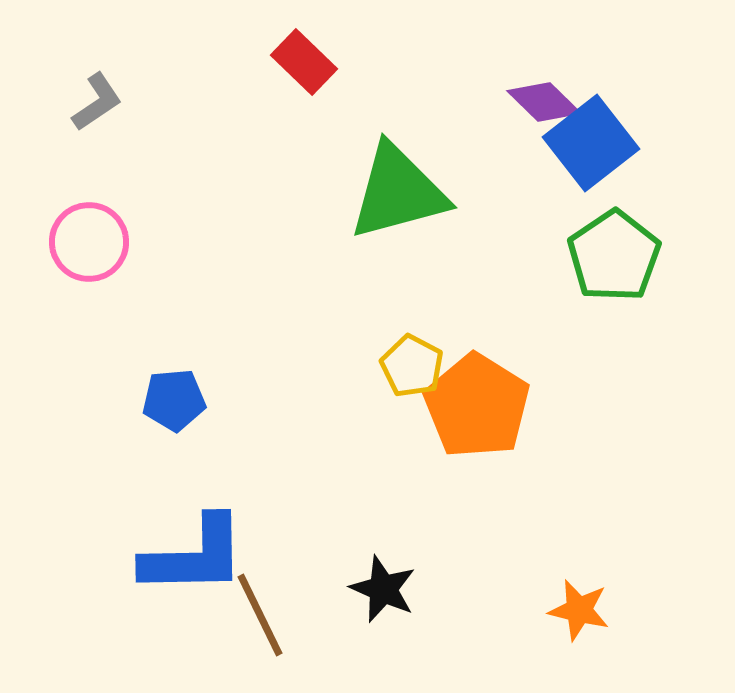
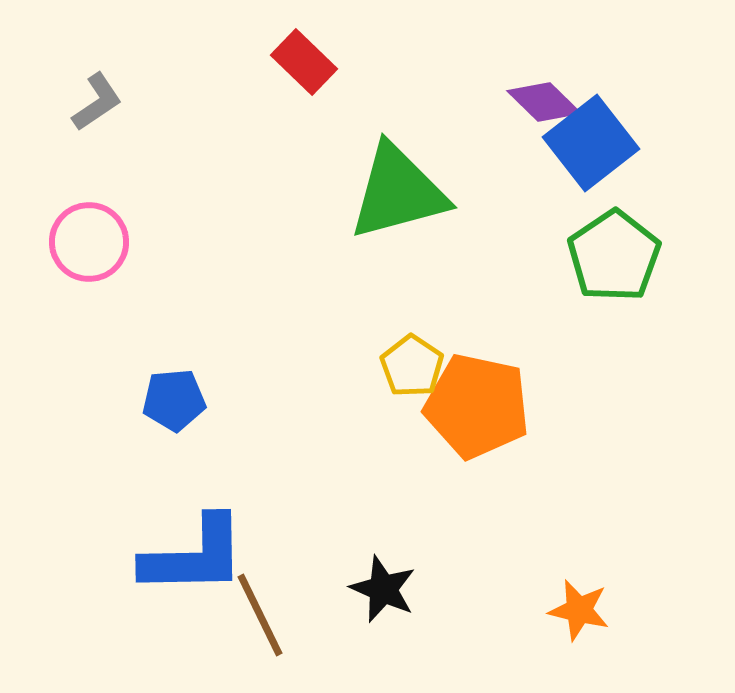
yellow pentagon: rotated 6 degrees clockwise
orange pentagon: rotated 20 degrees counterclockwise
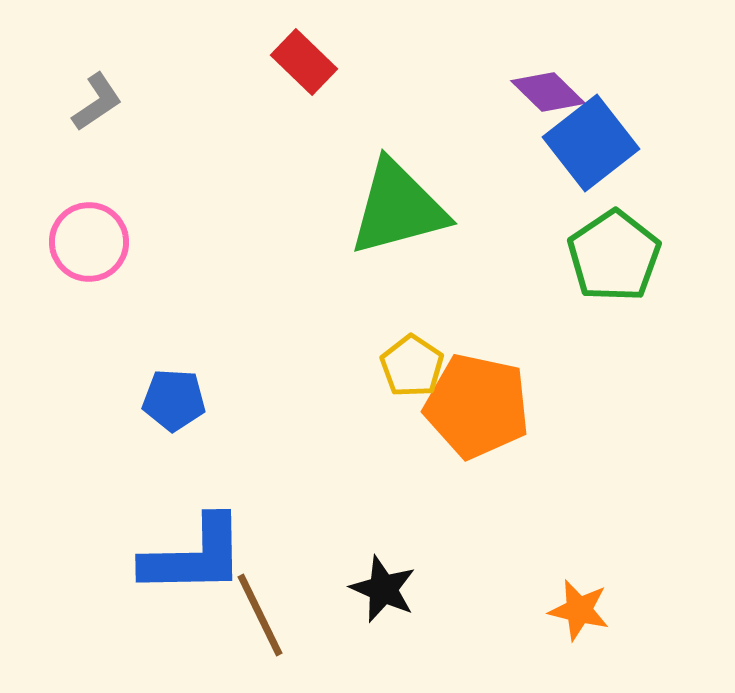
purple diamond: moved 4 px right, 10 px up
green triangle: moved 16 px down
blue pentagon: rotated 8 degrees clockwise
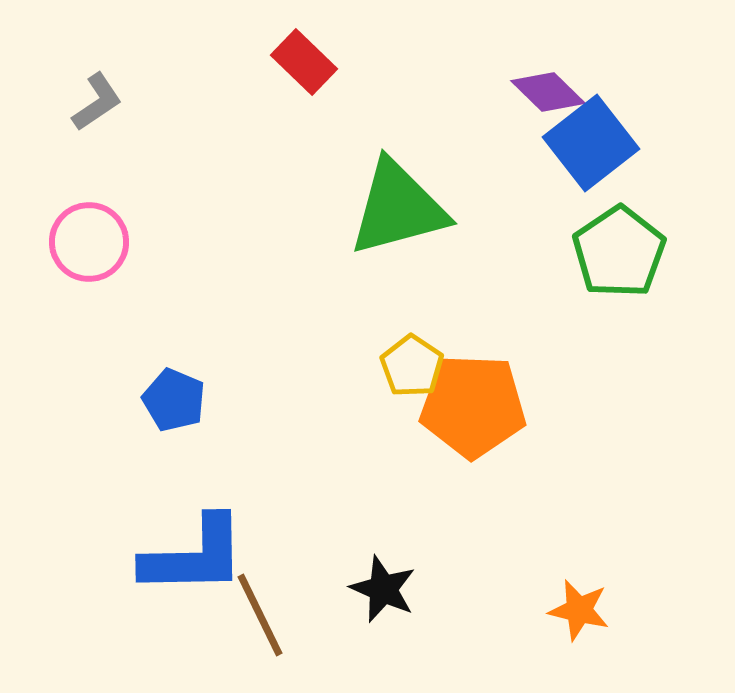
green pentagon: moved 5 px right, 4 px up
blue pentagon: rotated 20 degrees clockwise
orange pentagon: moved 4 px left; rotated 10 degrees counterclockwise
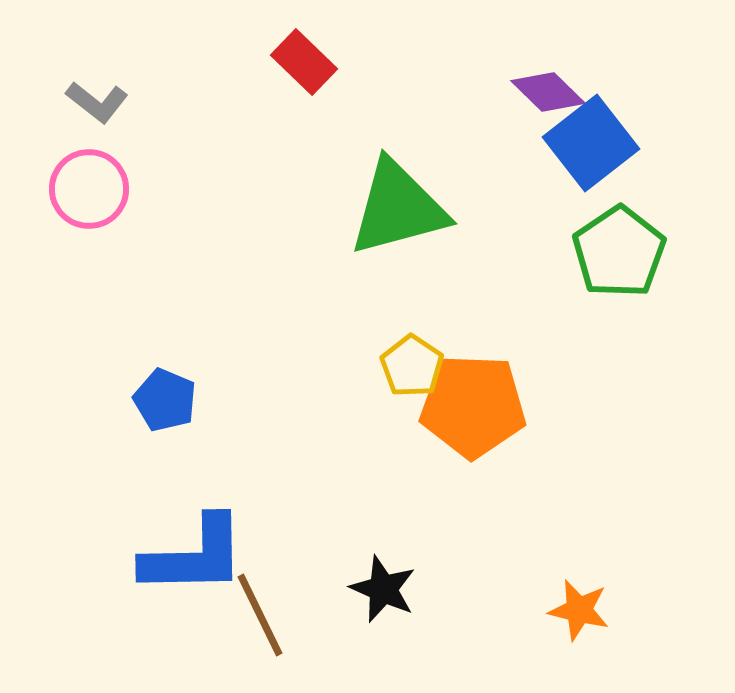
gray L-shape: rotated 72 degrees clockwise
pink circle: moved 53 px up
blue pentagon: moved 9 px left
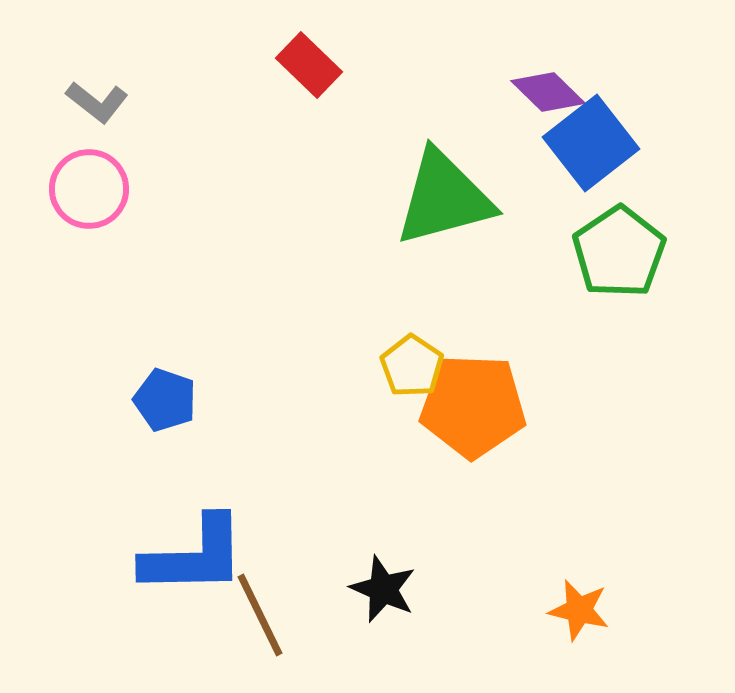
red rectangle: moved 5 px right, 3 px down
green triangle: moved 46 px right, 10 px up
blue pentagon: rotated 4 degrees counterclockwise
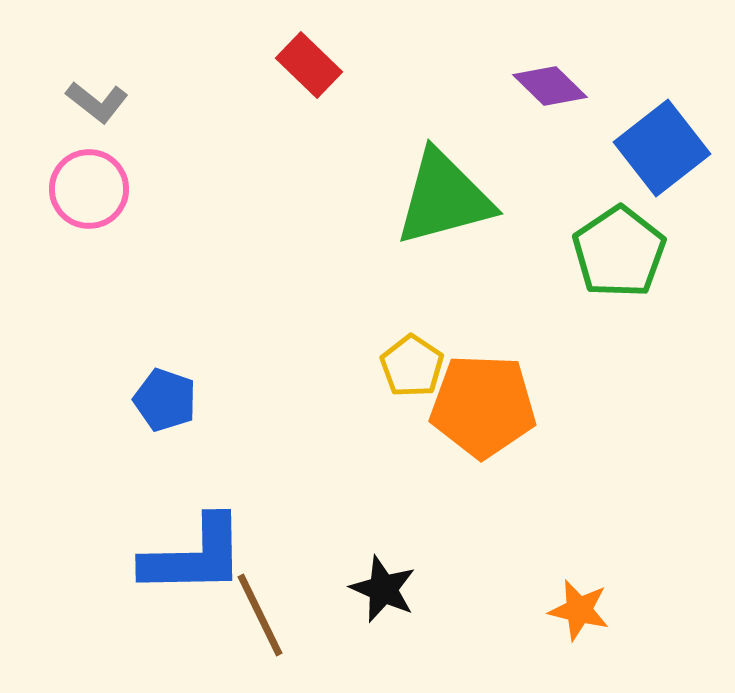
purple diamond: moved 2 px right, 6 px up
blue square: moved 71 px right, 5 px down
orange pentagon: moved 10 px right
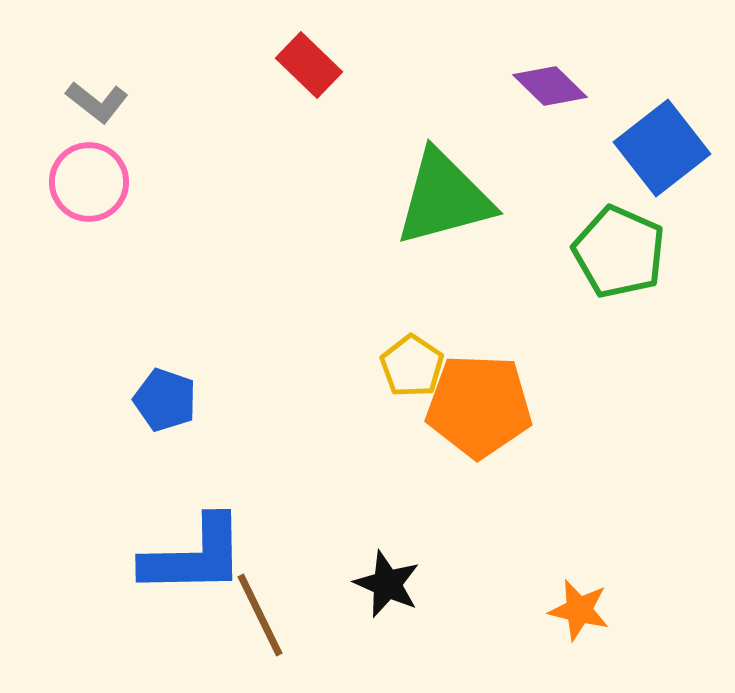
pink circle: moved 7 px up
green pentagon: rotated 14 degrees counterclockwise
orange pentagon: moved 4 px left
black star: moved 4 px right, 5 px up
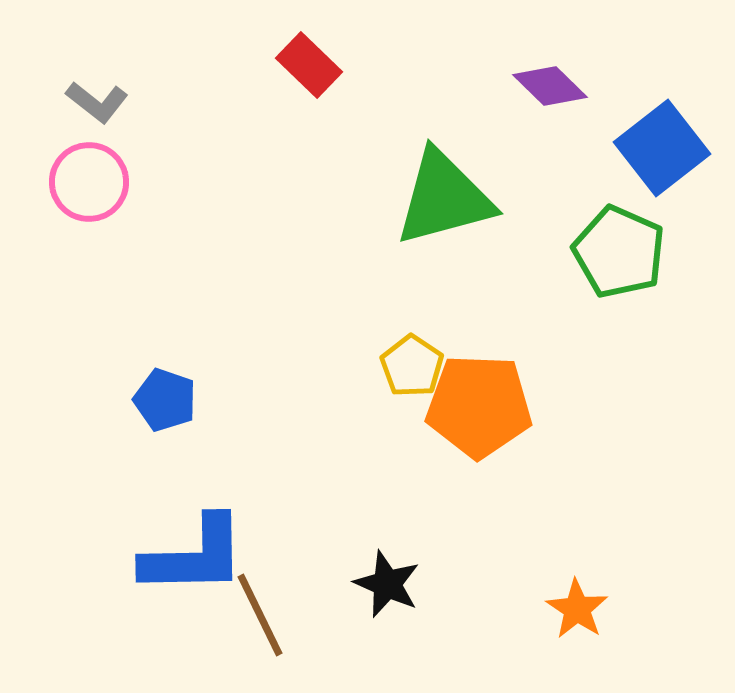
orange star: moved 2 px left, 1 px up; rotated 20 degrees clockwise
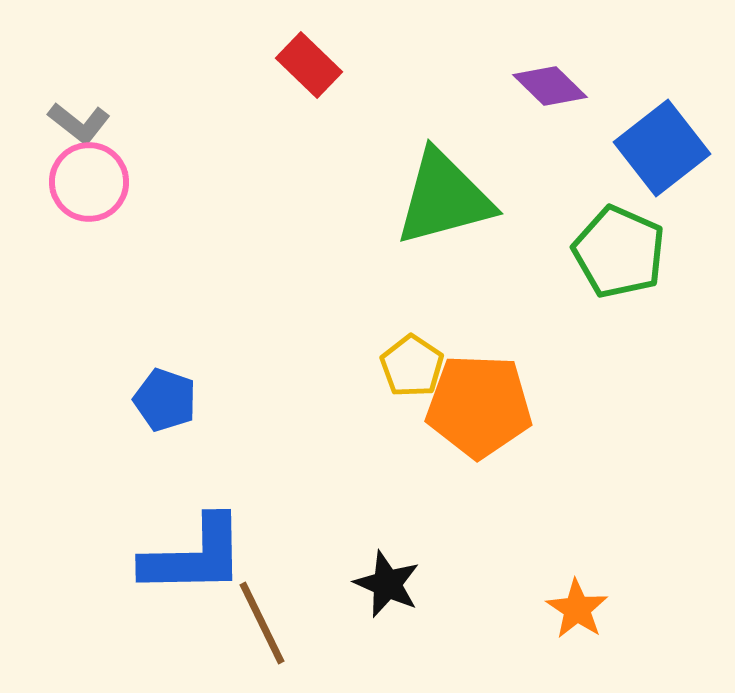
gray L-shape: moved 18 px left, 21 px down
brown line: moved 2 px right, 8 px down
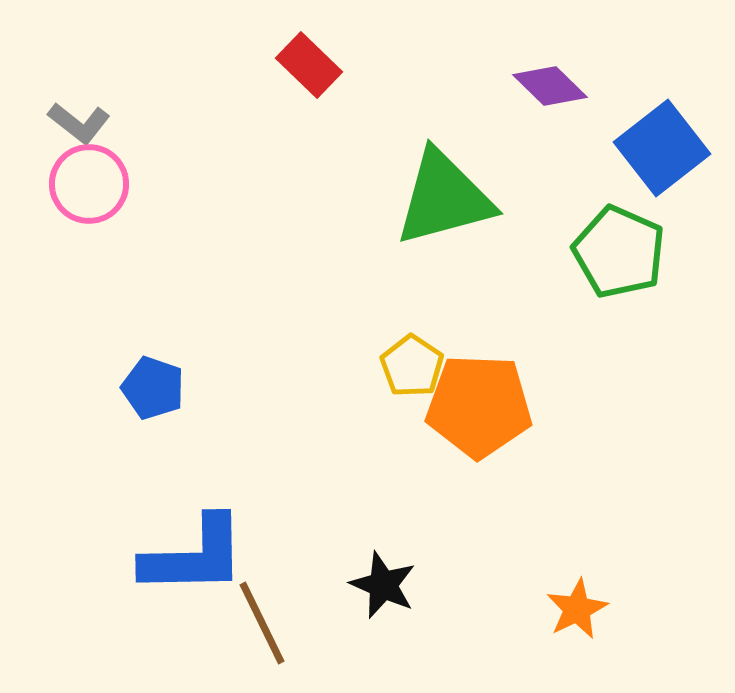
pink circle: moved 2 px down
blue pentagon: moved 12 px left, 12 px up
black star: moved 4 px left, 1 px down
orange star: rotated 12 degrees clockwise
